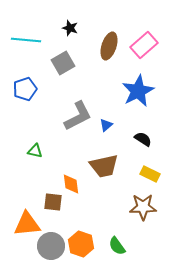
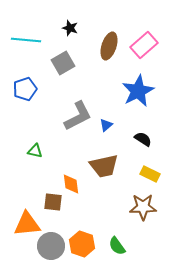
orange hexagon: moved 1 px right
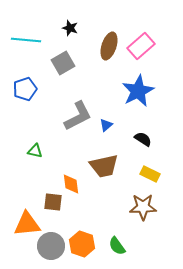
pink rectangle: moved 3 px left, 1 px down
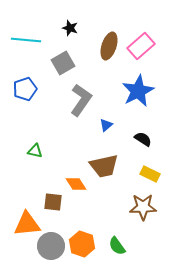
gray L-shape: moved 3 px right, 16 px up; rotated 28 degrees counterclockwise
orange diamond: moved 5 px right; rotated 25 degrees counterclockwise
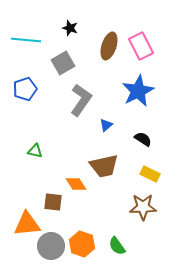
pink rectangle: rotated 76 degrees counterclockwise
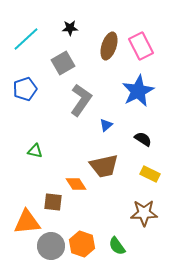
black star: rotated 21 degrees counterclockwise
cyan line: moved 1 px up; rotated 48 degrees counterclockwise
brown star: moved 1 px right, 6 px down
orange triangle: moved 2 px up
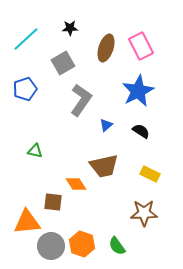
brown ellipse: moved 3 px left, 2 px down
black semicircle: moved 2 px left, 8 px up
